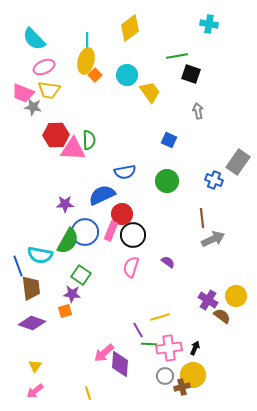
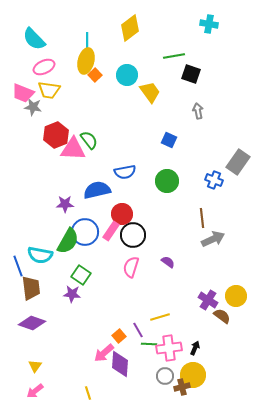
green line at (177, 56): moved 3 px left
red hexagon at (56, 135): rotated 20 degrees counterclockwise
green semicircle at (89, 140): rotated 36 degrees counterclockwise
blue semicircle at (102, 195): moved 5 px left, 5 px up; rotated 12 degrees clockwise
pink rectangle at (111, 231): rotated 12 degrees clockwise
orange square at (65, 311): moved 54 px right, 25 px down; rotated 24 degrees counterclockwise
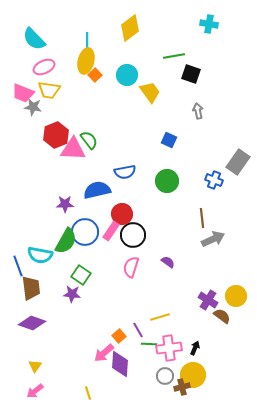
green semicircle at (68, 241): moved 2 px left
